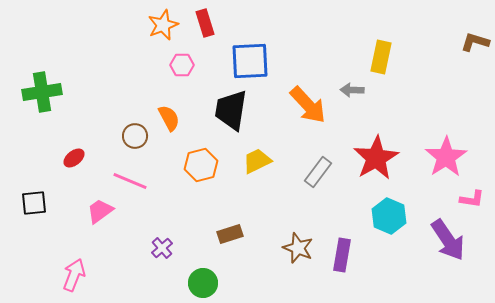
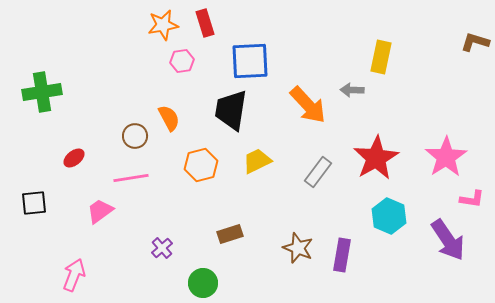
orange star: rotated 12 degrees clockwise
pink hexagon: moved 4 px up; rotated 10 degrees counterclockwise
pink line: moved 1 px right, 3 px up; rotated 32 degrees counterclockwise
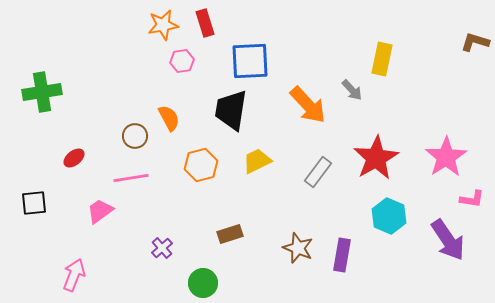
yellow rectangle: moved 1 px right, 2 px down
gray arrow: rotated 135 degrees counterclockwise
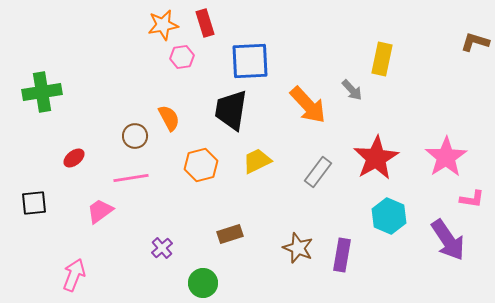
pink hexagon: moved 4 px up
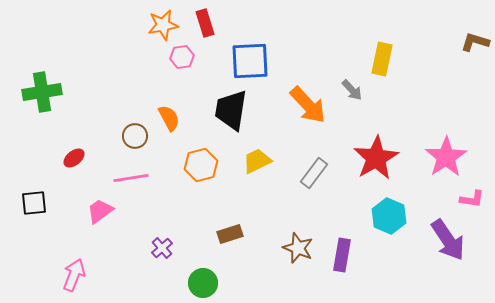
gray rectangle: moved 4 px left, 1 px down
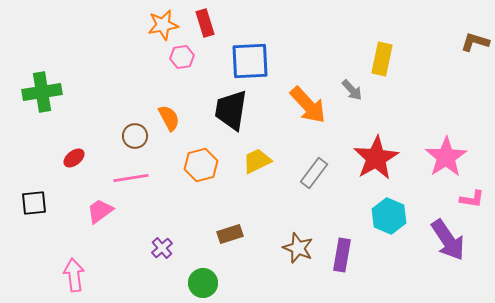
pink arrow: rotated 28 degrees counterclockwise
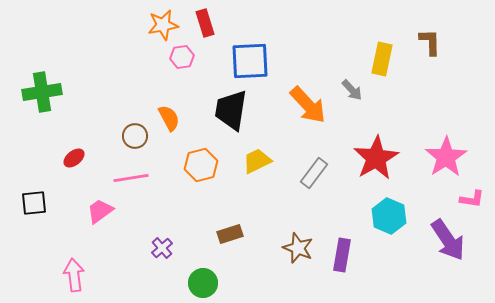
brown L-shape: moved 45 px left; rotated 72 degrees clockwise
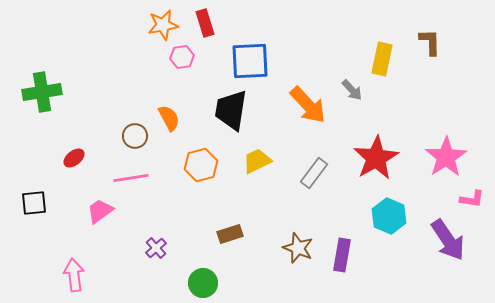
purple cross: moved 6 px left
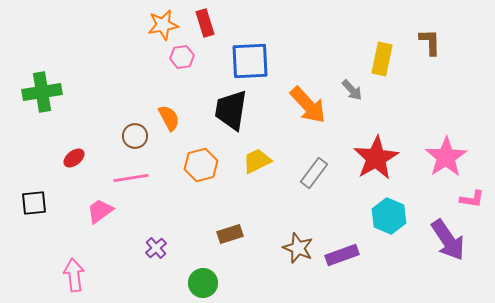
purple rectangle: rotated 60 degrees clockwise
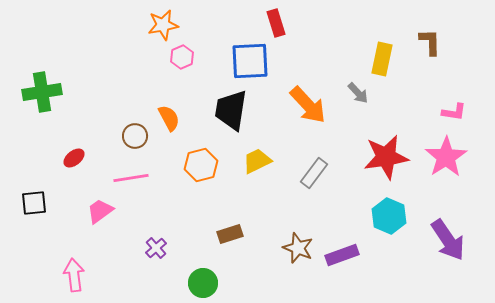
red rectangle: moved 71 px right
pink hexagon: rotated 15 degrees counterclockwise
gray arrow: moved 6 px right, 3 px down
red star: moved 10 px right, 1 px up; rotated 21 degrees clockwise
pink L-shape: moved 18 px left, 87 px up
